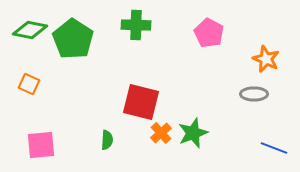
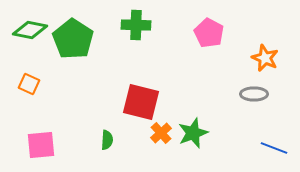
orange star: moved 1 px left, 1 px up
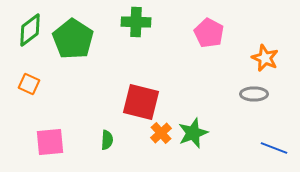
green cross: moved 3 px up
green diamond: rotated 48 degrees counterclockwise
pink square: moved 9 px right, 3 px up
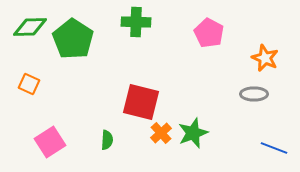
green diamond: moved 3 px up; rotated 36 degrees clockwise
pink square: rotated 28 degrees counterclockwise
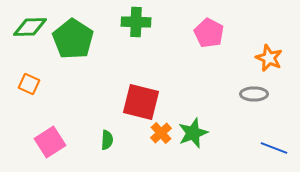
orange star: moved 4 px right
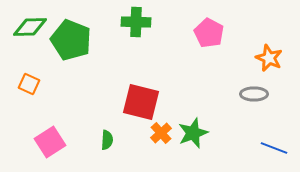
green pentagon: moved 2 px left, 1 px down; rotated 12 degrees counterclockwise
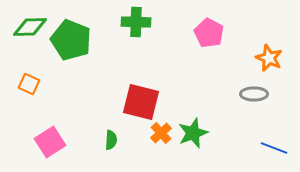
green semicircle: moved 4 px right
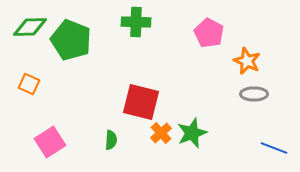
orange star: moved 22 px left, 3 px down
green star: moved 1 px left
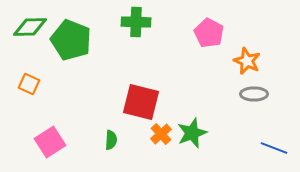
orange cross: moved 1 px down
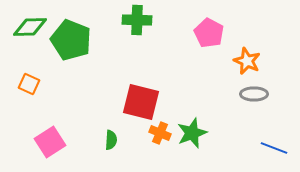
green cross: moved 1 px right, 2 px up
orange cross: moved 1 px left, 1 px up; rotated 25 degrees counterclockwise
